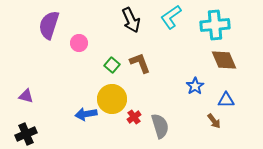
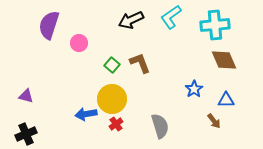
black arrow: rotated 90 degrees clockwise
blue star: moved 1 px left, 3 px down
red cross: moved 18 px left, 7 px down
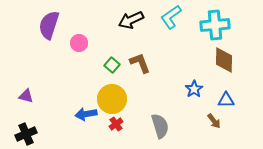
brown diamond: rotated 24 degrees clockwise
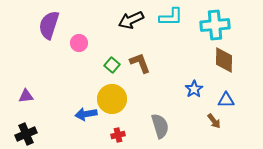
cyan L-shape: rotated 145 degrees counterclockwise
purple triangle: rotated 21 degrees counterclockwise
red cross: moved 2 px right, 11 px down; rotated 24 degrees clockwise
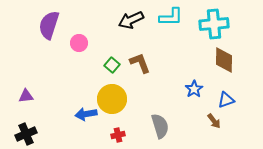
cyan cross: moved 1 px left, 1 px up
blue triangle: rotated 18 degrees counterclockwise
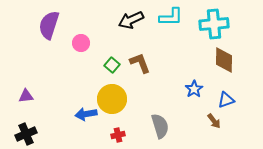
pink circle: moved 2 px right
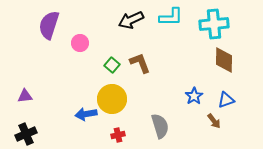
pink circle: moved 1 px left
blue star: moved 7 px down
purple triangle: moved 1 px left
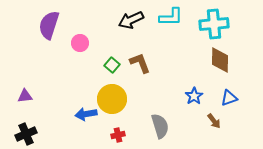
brown diamond: moved 4 px left
blue triangle: moved 3 px right, 2 px up
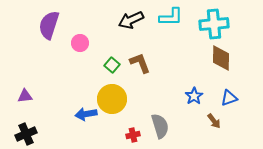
brown diamond: moved 1 px right, 2 px up
red cross: moved 15 px right
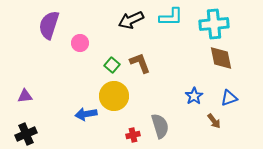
brown diamond: rotated 12 degrees counterclockwise
yellow circle: moved 2 px right, 3 px up
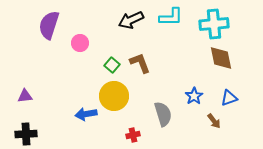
gray semicircle: moved 3 px right, 12 px up
black cross: rotated 20 degrees clockwise
